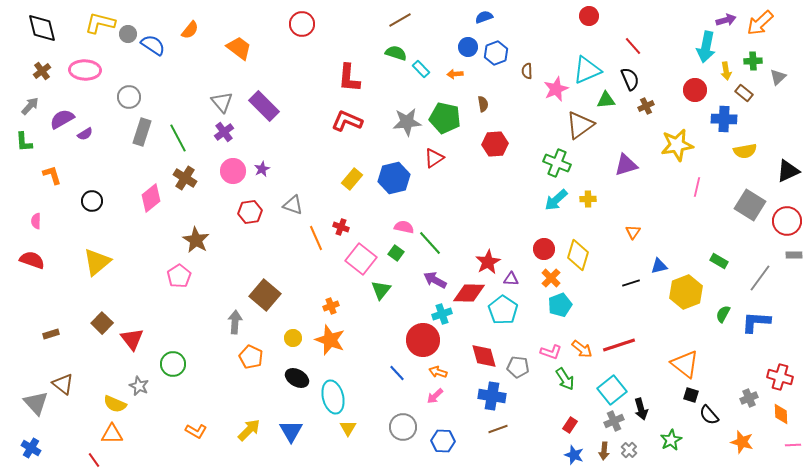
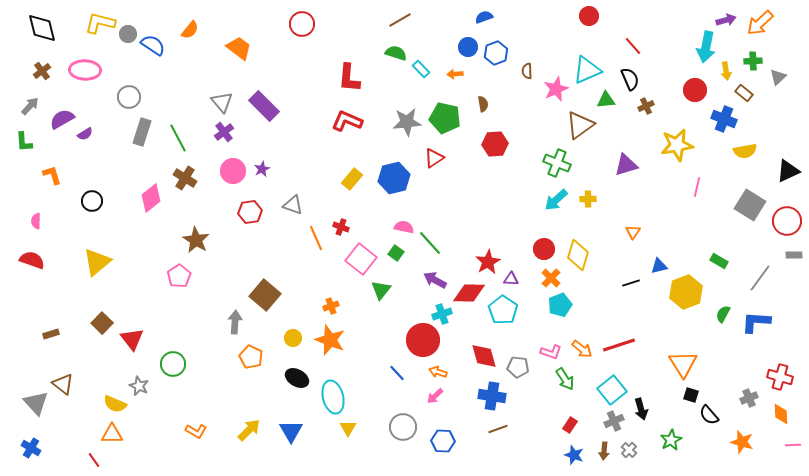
blue cross at (724, 119): rotated 20 degrees clockwise
orange triangle at (685, 364): moved 2 px left; rotated 20 degrees clockwise
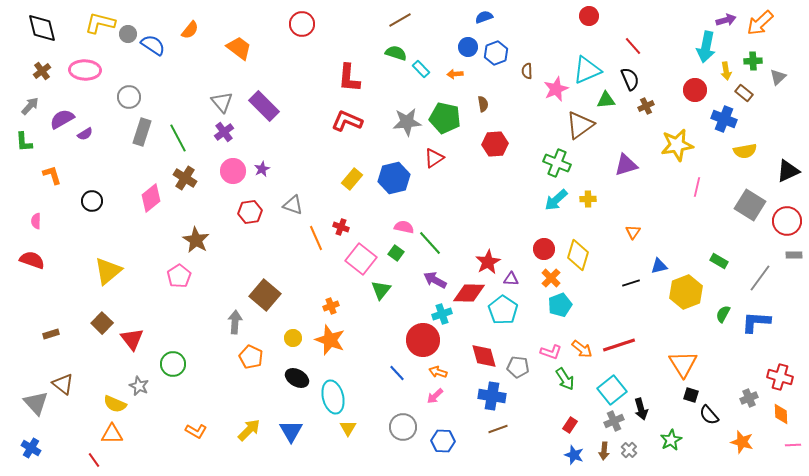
yellow triangle at (97, 262): moved 11 px right, 9 px down
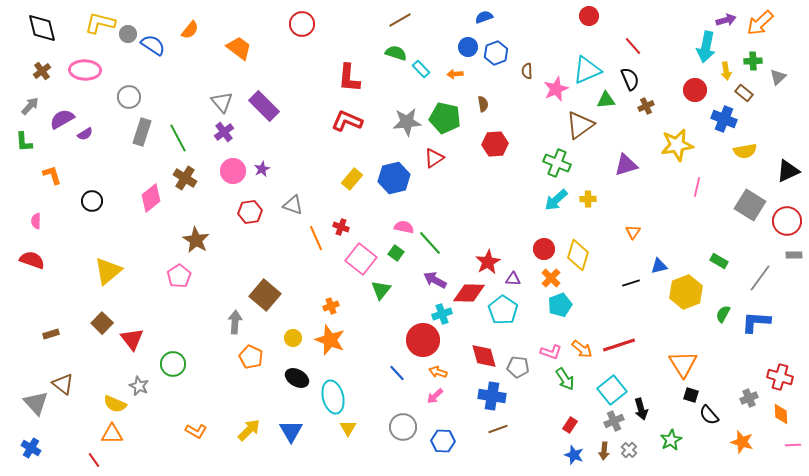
purple triangle at (511, 279): moved 2 px right
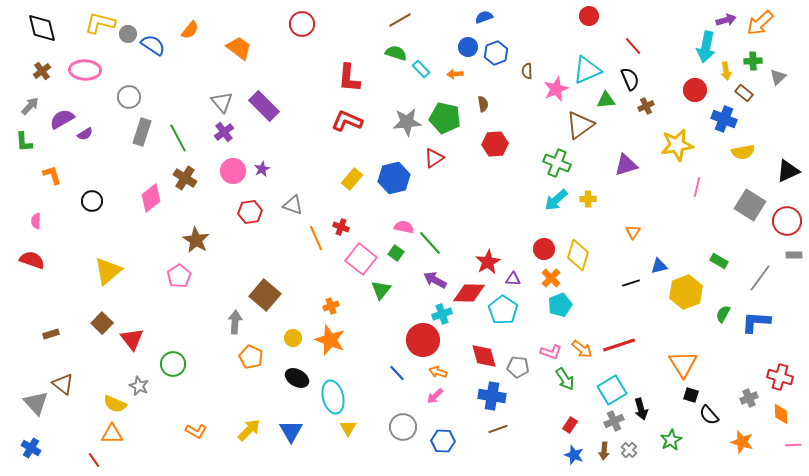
yellow semicircle at (745, 151): moved 2 px left, 1 px down
cyan square at (612, 390): rotated 8 degrees clockwise
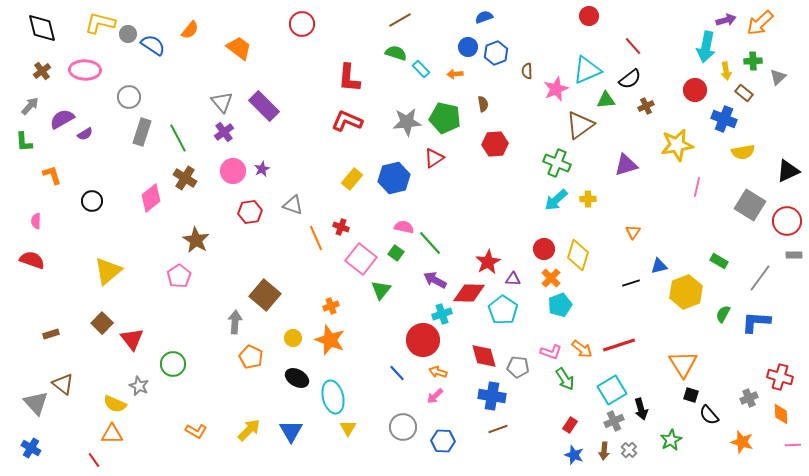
black semicircle at (630, 79): rotated 75 degrees clockwise
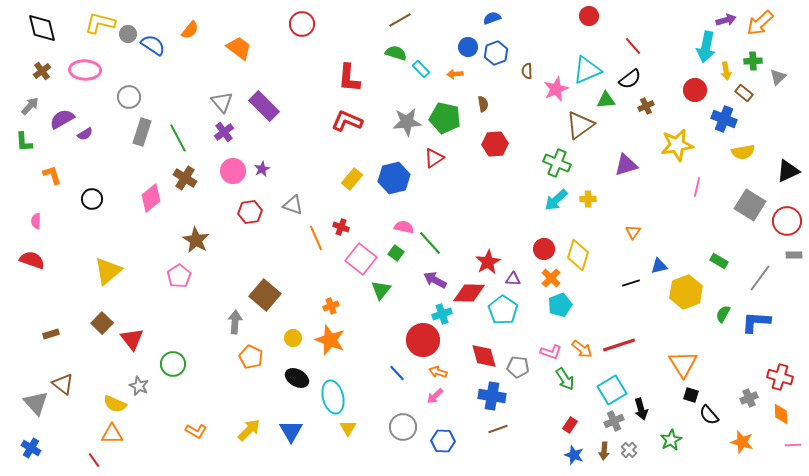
blue semicircle at (484, 17): moved 8 px right, 1 px down
black circle at (92, 201): moved 2 px up
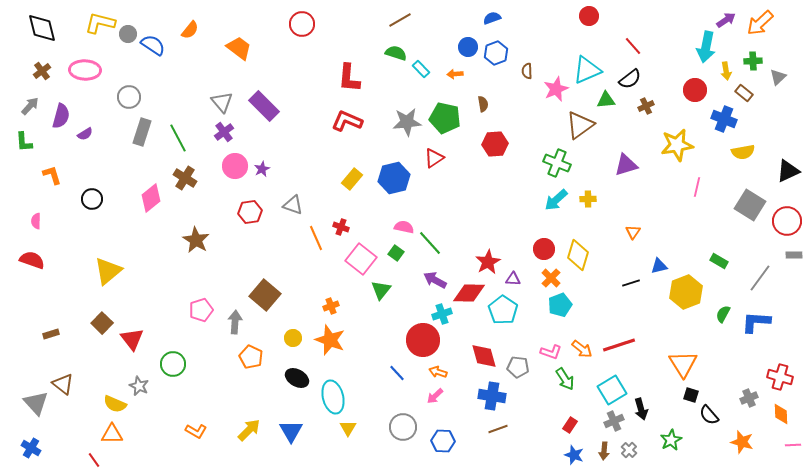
purple arrow at (726, 20): rotated 18 degrees counterclockwise
purple semicircle at (62, 119): moved 1 px left, 3 px up; rotated 135 degrees clockwise
pink circle at (233, 171): moved 2 px right, 5 px up
pink pentagon at (179, 276): moved 22 px right, 34 px down; rotated 15 degrees clockwise
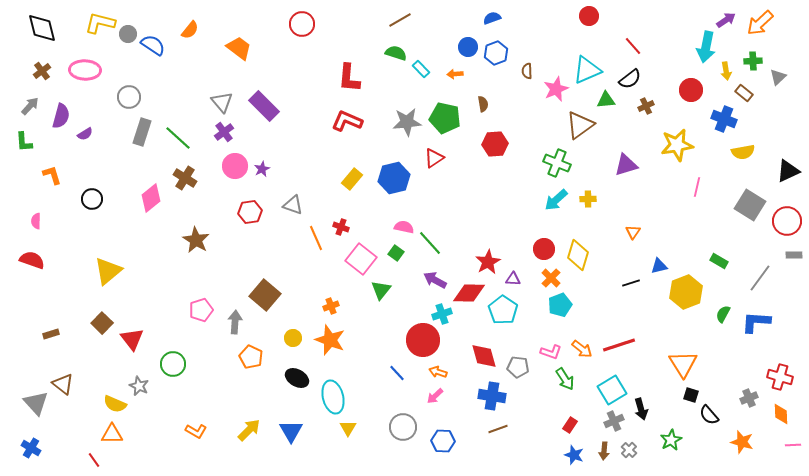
red circle at (695, 90): moved 4 px left
green line at (178, 138): rotated 20 degrees counterclockwise
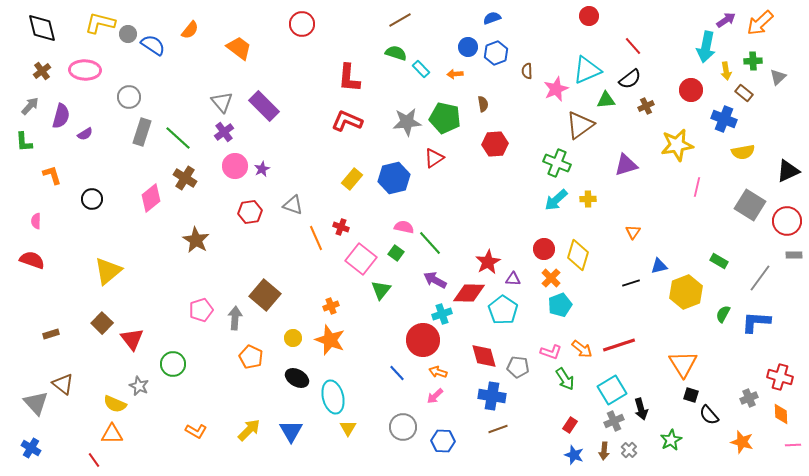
gray arrow at (235, 322): moved 4 px up
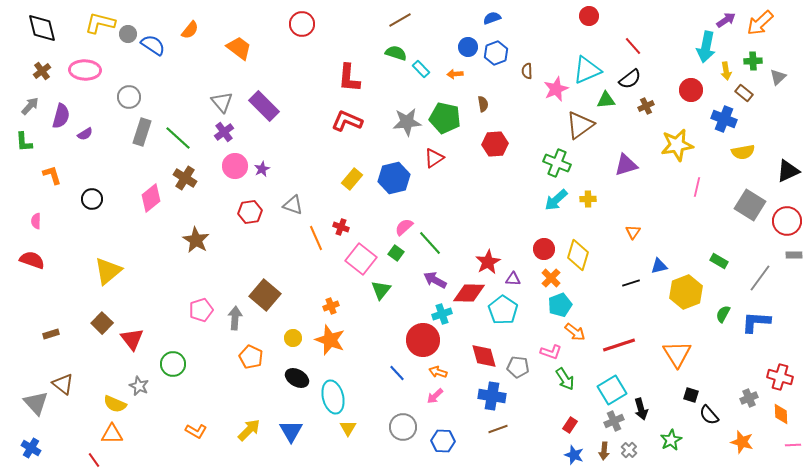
pink semicircle at (404, 227): rotated 54 degrees counterclockwise
orange arrow at (582, 349): moved 7 px left, 17 px up
orange triangle at (683, 364): moved 6 px left, 10 px up
